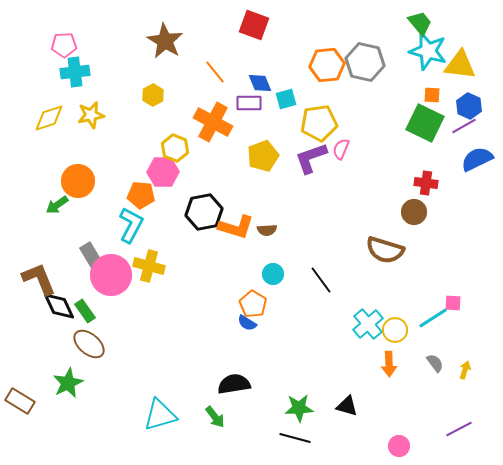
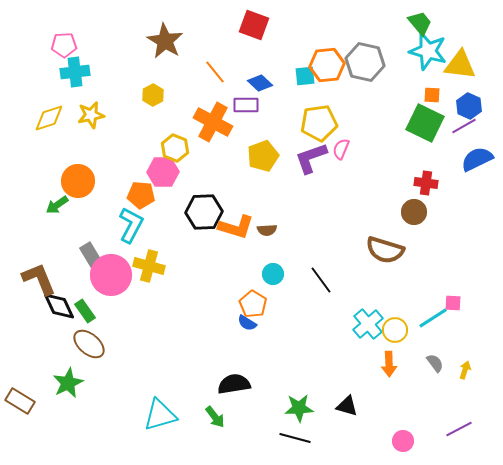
blue diamond at (260, 83): rotated 25 degrees counterclockwise
cyan square at (286, 99): moved 19 px right, 23 px up; rotated 10 degrees clockwise
purple rectangle at (249, 103): moved 3 px left, 2 px down
black hexagon at (204, 212): rotated 9 degrees clockwise
pink circle at (399, 446): moved 4 px right, 5 px up
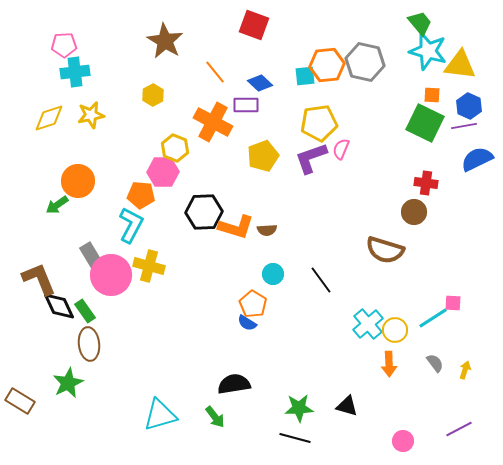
purple line at (464, 126): rotated 20 degrees clockwise
brown ellipse at (89, 344): rotated 44 degrees clockwise
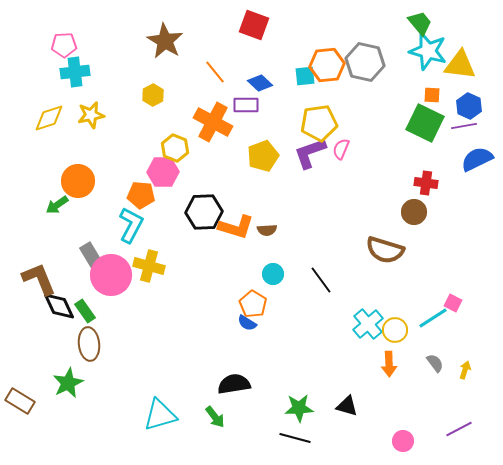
purple L-shape at (311, 158): moved 1 px left, 5 px up
pink square at (453, 303): rotated 24 degrees clockwise
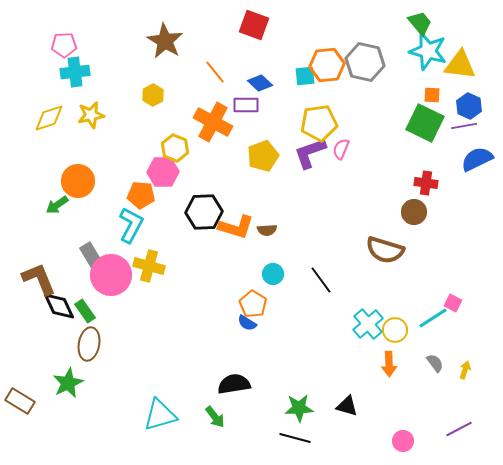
brown ellipse at (89, 344): rotated 16 degrees clockwise
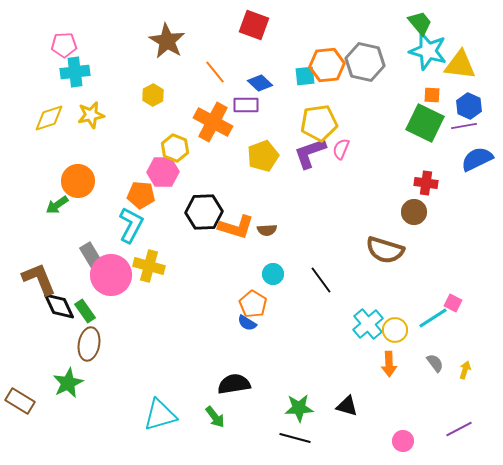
brown star at (165, 41): moved 2 px right
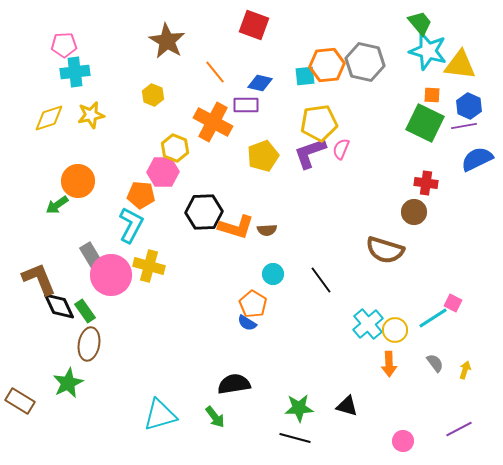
blue diamond at (260, 83): rotated 30 degrees counterclockwise
yellow hexagon at (153, 95): rotated 10 degrees counterclockwise
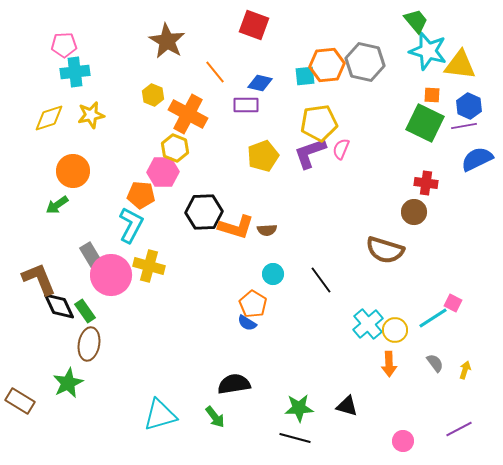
green trapezoid at (420, 23): moved 4 px left, 2 px up
orange cross at (213, 122): moved 25 px left, 8 px up
orange circle at (78, 181): moved 5 px left, 10 px up
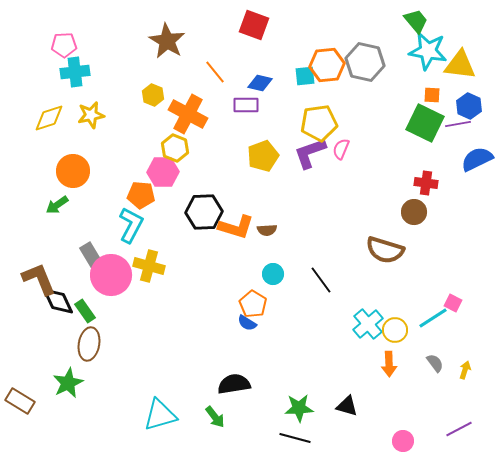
cyan star at (428, 51): rotated 6 degrees counterclockwise
purple line at (464, 126): moved 6 px left, 2 px up
black diamond at (59, 306): moved 1 px left, 5 px up
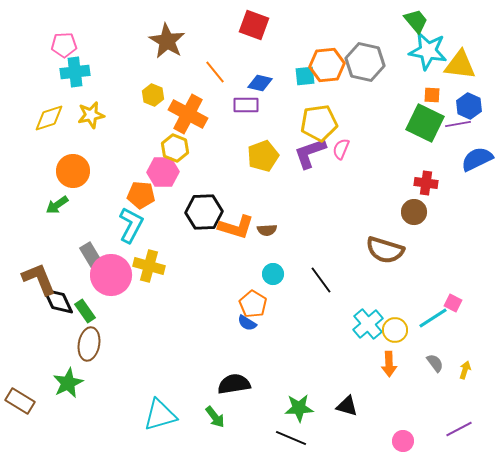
black line at (295, 438): moved 4 px left; rotated 8 degrees clockwise
